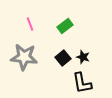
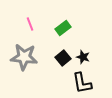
green rectangle: moved 2 px left, 2 px down
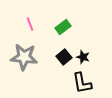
green rectangle: moved 1 px up
black square: moved 1 px right, 1 px up
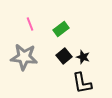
green rectangle: moved 2 px left, 2 px down
black square: moved 1 px up
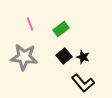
black L-shape: moved 1 px right; rotated 30 degrees counterclockwise
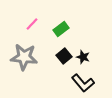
pink line: moved 2 px right; rotated 64 degrees clockwise
